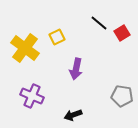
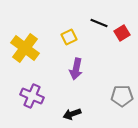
black line: rotated 18 degrees counterclockwise
yellow square: moved 12 px right
gray pentagon: rotated 10 degrees counterclockwise
black arrow: moved 1 px left, 1 px up
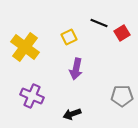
yellow cross: moved 1 px up
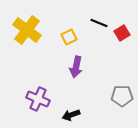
yellow cross: moved 2 px right, 17 px up
purple arrow: moved 2 px up
purple cross: moved 6 px right, 3 px down
black arrow: moved 1 px left, 1 px down
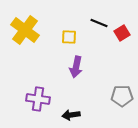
yellow cross: moved 2 px left
yellow square: rotated 28 degrees clockwise
purple cross: rotated 15 degrees counterclockwise
black arrow: rotated 12 degrees clockwise
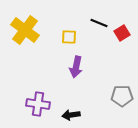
purple cross: moved 5 px down
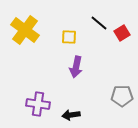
black line: rotated 18 degrees clockwise
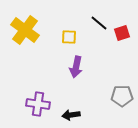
red square: rotated 14 degrees clockwise
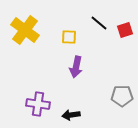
red square: moved 3 px right, 3 px up
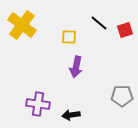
yellow cross: moved 3 px left, 5 px up
